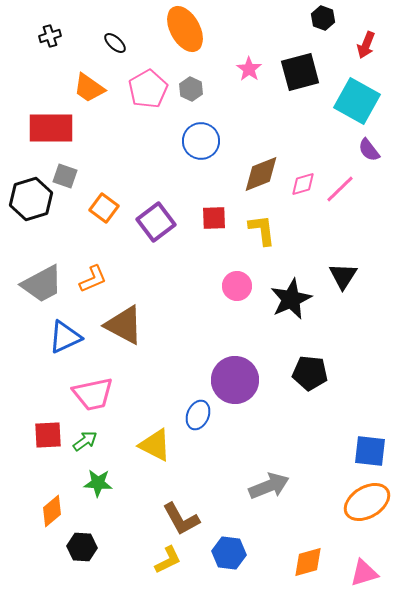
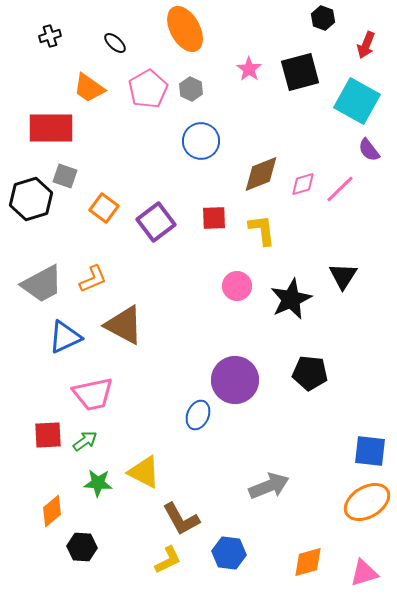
yellow triangle at (155, 445): moved 11 px left, 27 px down
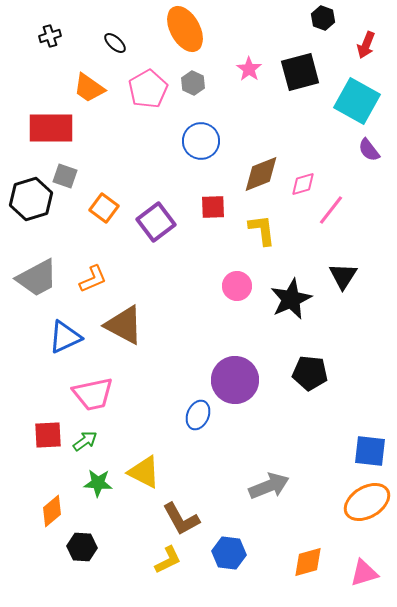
gray hexagon at (191, 89): moved 2 px right, 6 px up
pink line at (340, 189): moved 9 px left, 21 px down; rotated 8 degrees counterclockwise
red square at (214, 218): moved 1 px left, 11 px up
gray trapezoid at (42, 284): moved 5 px left, 6 px up
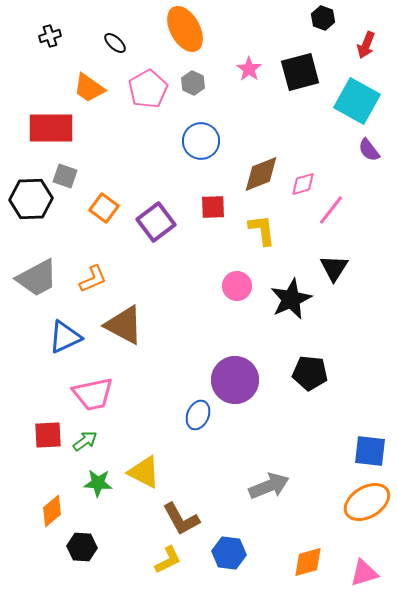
black hexagon at (31, 199): rotated 15 degrees clockwise
black triangle at (343, 276): moved 9 px left, 8 px up
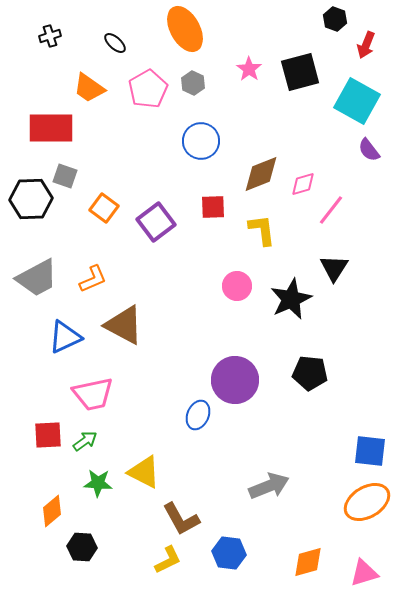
black hexagon at (323, 18): moved 12 px right, 1 px down
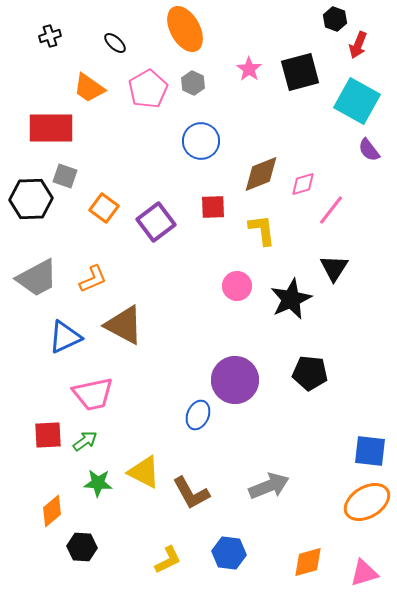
red arrow at (366, 45): moved 8 px left
brown L-shape at (181, 519): moved 10 px right, 26 px up
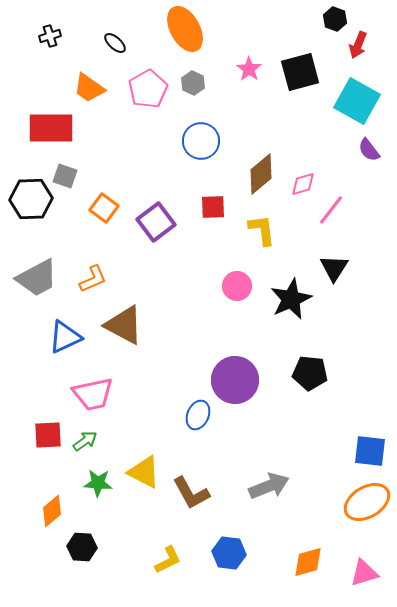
brown diamond at (261, 174): rotated 18 degrees counterclockwise
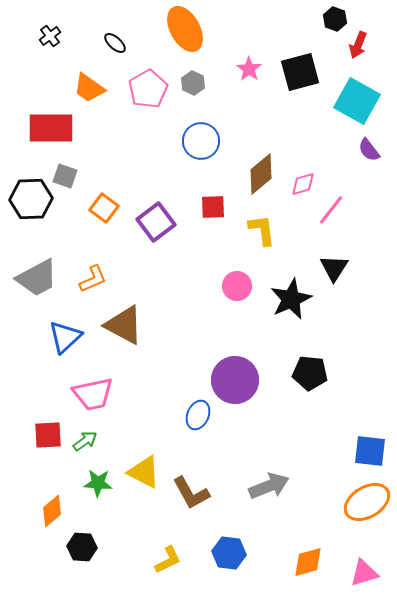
black cross at (50, 36): rotated 20 degrees counterclockwise
blue triangle at (65, 337): rotated 18 degrees counterclockwise
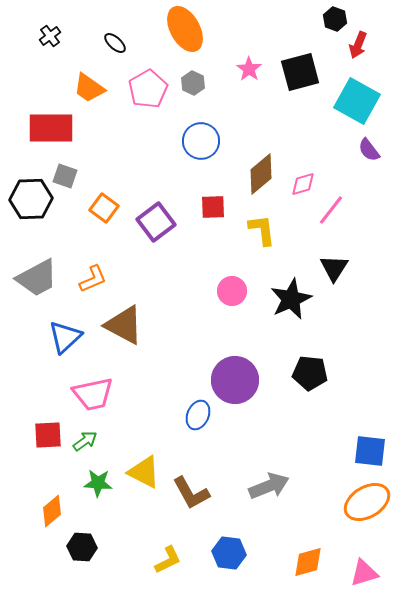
pink circle at (237, 286): moved 5 px left, 5 px down
